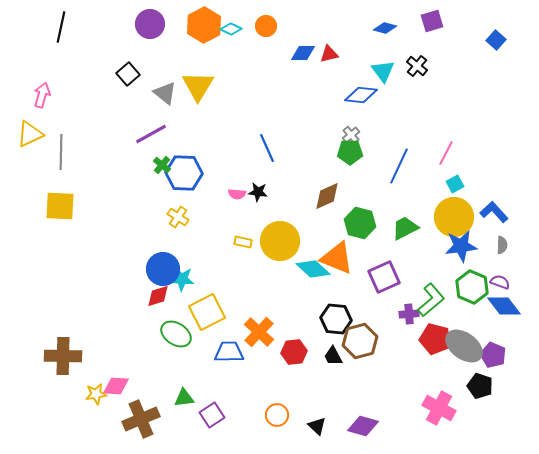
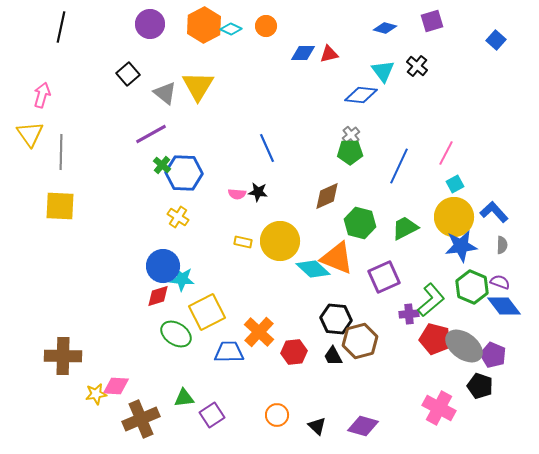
yellow triangle at (30, 134): rotated 40 degrees counterclockwise
blue circle at (163, 269): moved 3 px up
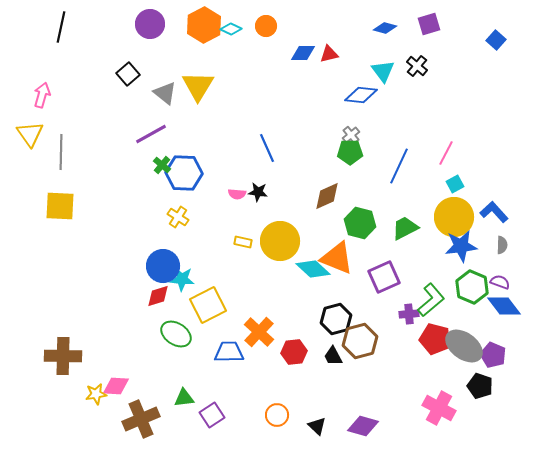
purple square at (432, 21): moved 3 px left, 3 px down
yellow square at (207, 312): moved 1 px right, 7 px up
black hexagon at (336, 319): rotated 20 degrees counterclockwise
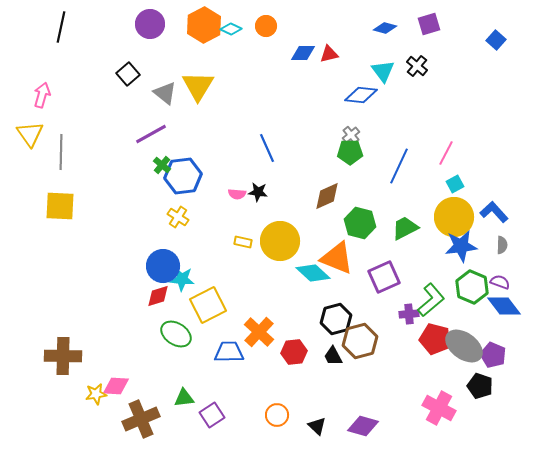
blue hexagon at (184, 173): moved 1 px left, 3 px down; rotated 9 degrees counterclockwise
cyan diamond at (313, 269): moved 4 px down
